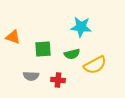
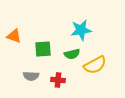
cyan star: moved 3 px down; rotated 15 degrees counterclockwise
orange triangle: moved 1 px right, 1 px up
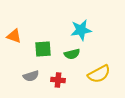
yellow semicircle: moved 4 px right, 9 px down
gray semicircle: rotated 21 degrees counterclockwise
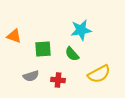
green semicircle: rotated 63 degrees clockwise
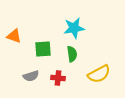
cyan star: moved 7 px left, 2 px up
green semicircle: rotated 147 degrees counterclockwise
red cross: moved 2 px up
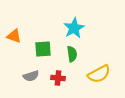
cyan star: rotated 20 degrees counterclockwise
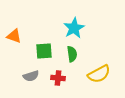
green square: moved 1 px right, 2 px down
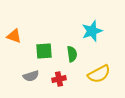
cyan star: moved 18 px right, 3 px down; rotated 10 degrees clockwise
red cross: moved 1 px right, 1 px down; rotated 16 degrees counterclockwise
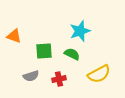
cyan star: moved 12 px left
green semicircle: rotated 56 degrees counterclockwise
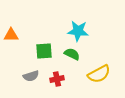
cyan star: moved 2 px left; rotated 25 degrees clockwise
orange triangle: moved 3 px left, 1 px up; rotated 21 degrees counterclockwise
red cross: moved 2 px left
